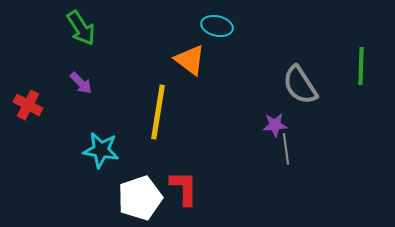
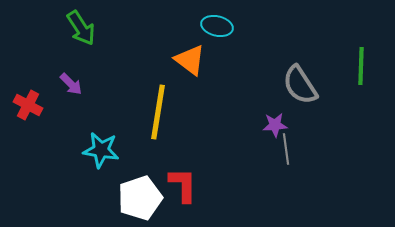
purple arrow: moved 10 px left, 1 px down
red L-shape: moved 1 px left, 3 px up
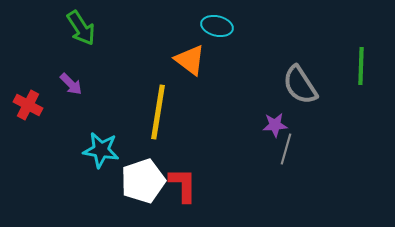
gray line: rotated 24 degrees clockwise
white pentagon: moved 3 px right, 17 px up
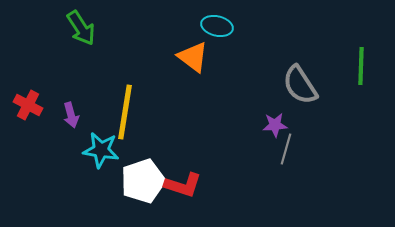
orange triangle: moved 3 px right, 3 px up
purple arrow: moved 31 px down; rotated 30 degrees clockwise
yellow line: moved 33 px left
red L-shape: rotated 108 degrees clockwise
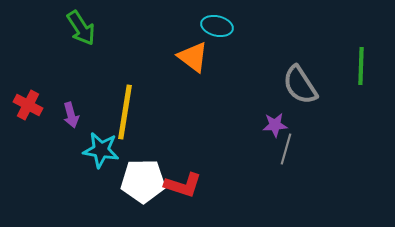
white pentagon: rotated 18 degrees clockwise
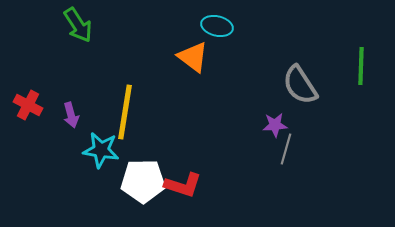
green arrow: moved 3 px left, 3 px up
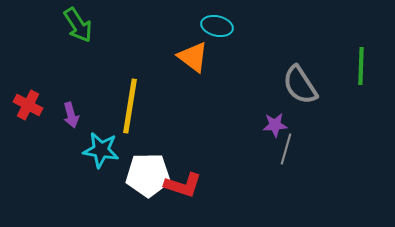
yellow line: moved 5 px right, 6 px up
white pentagon: moved 5 px right, 6 px up
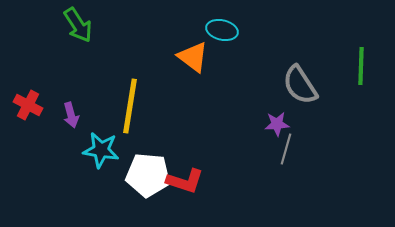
cyan ellipse: moved 5 px right, 4 px down
purple star: moved 2 px right, 1 px up
white pentagon: rotated 6 degrees clockwise
red L-shape: moved 2 px right, 4 px up
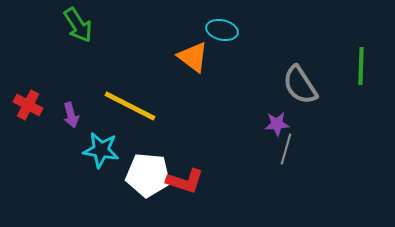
yellow line: rotated 72 degrees counterclockwise
